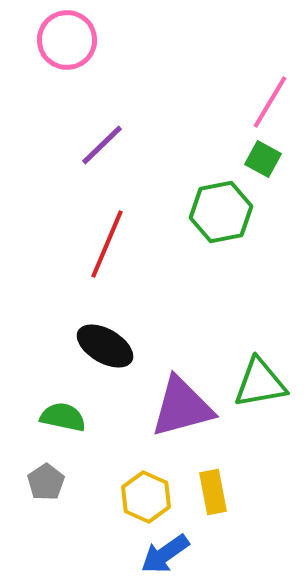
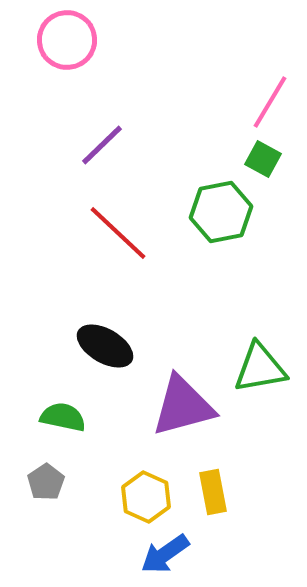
red line: moved 11 px right, 11 px up; rotated 70 degrees counterclockwise
green triangle: moved 15 px up
purple triangle: moved 1 px right, 1 px up
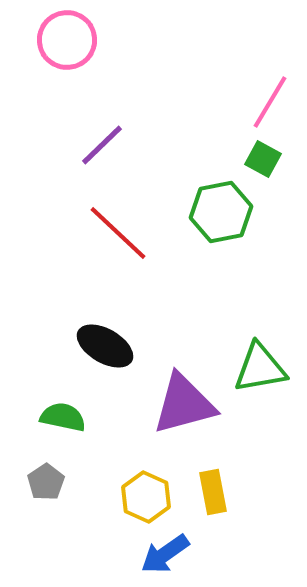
purple triangle: moved 1 px right, 2 px up
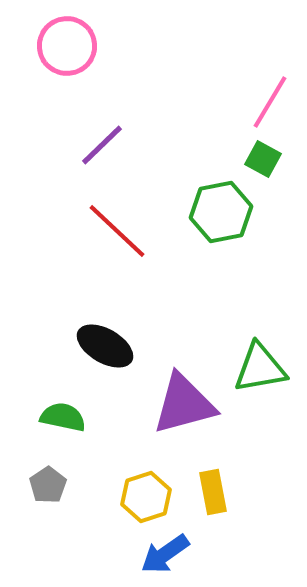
pink circle: moved 6 px down
red line: moved 1 px left, 2 px up
gray pentagon: moved 2 px right, 3 px down
yellow hexagon: rotated 18 degrees clockwise
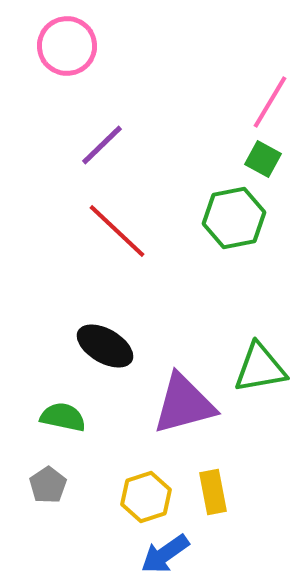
green hexagon: moved 13 px right, 6 px down
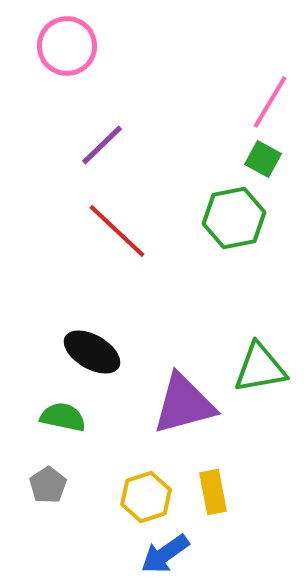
black ellipse: moved 13 px left, 6 px down
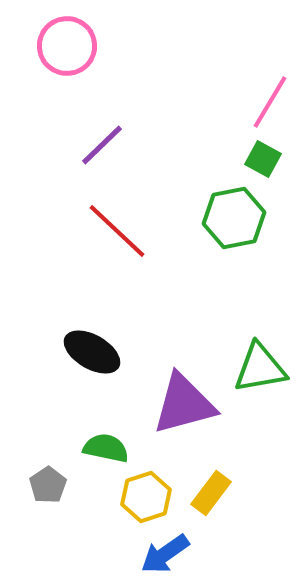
green semicircle: moved 43 px right, 31 px down
yellow rectangle: moved 2 px left, 1 px down; rotated 48 degrees clockwise
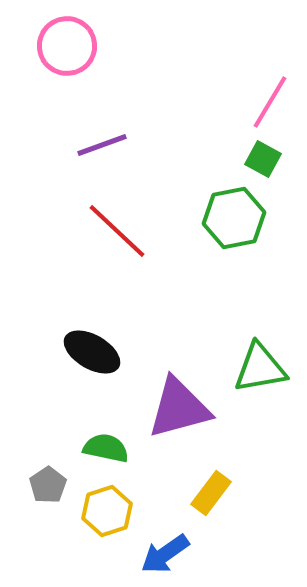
purple line: rotated 24 degrees clockwise
purple triangle: moved 5 px left, 4 px down
yellow hexagon: moved 39 px left, 14 px down
